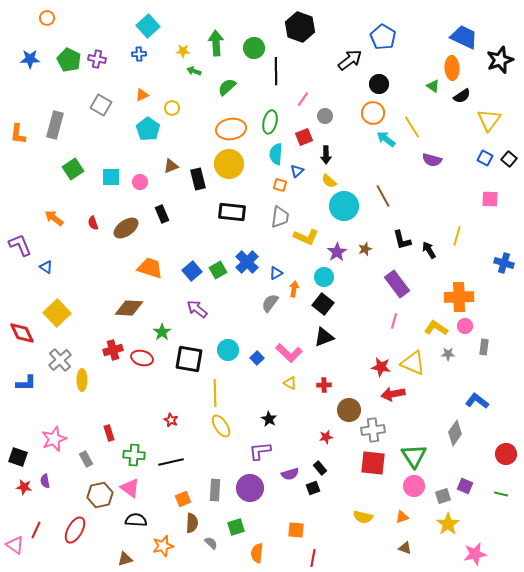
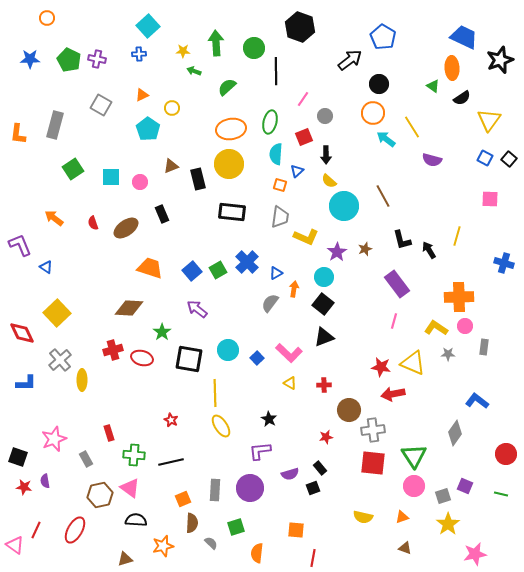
black semicircle at (462, 96): moved 2 px down
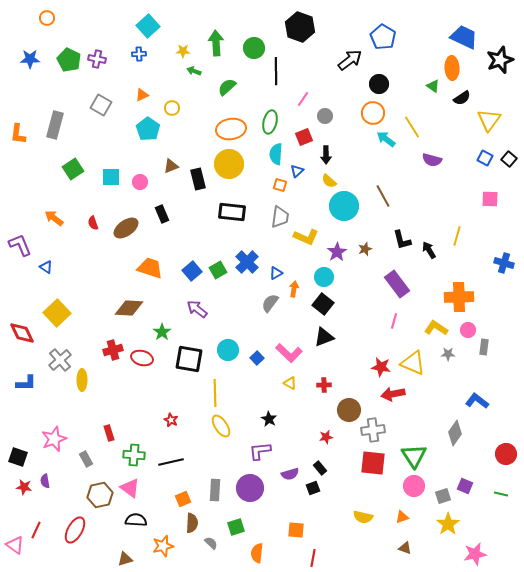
pink circle at (465, 326): moved 3 px right, 4 px down
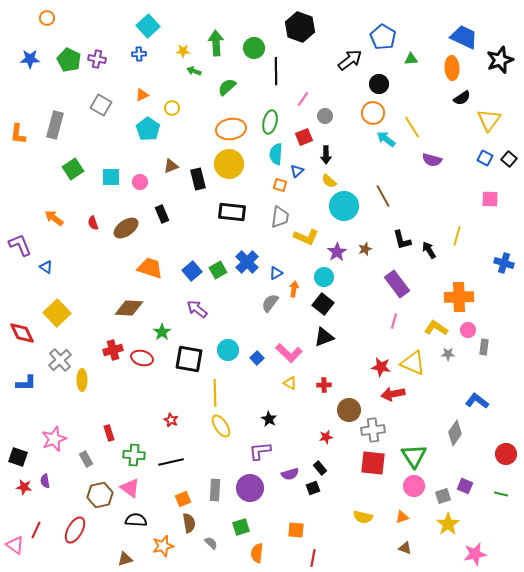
green triangle at (433, 86): moved 22 px left, 27 px up; rotated 40 degrees counterclockwise
brown semicircle at (192, 523): moved 3 px left; rotated 12 degrees counterclockwise
green square at (236, 527): moved 5 px right
